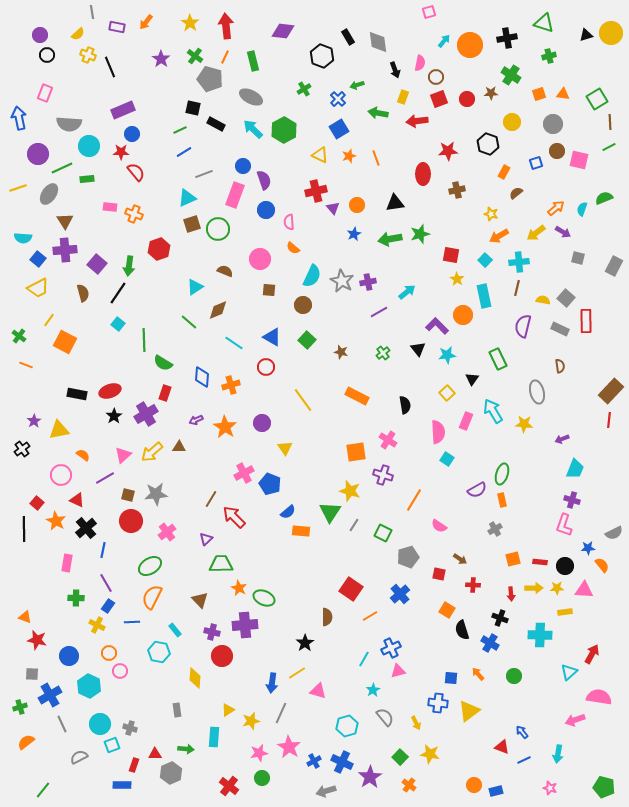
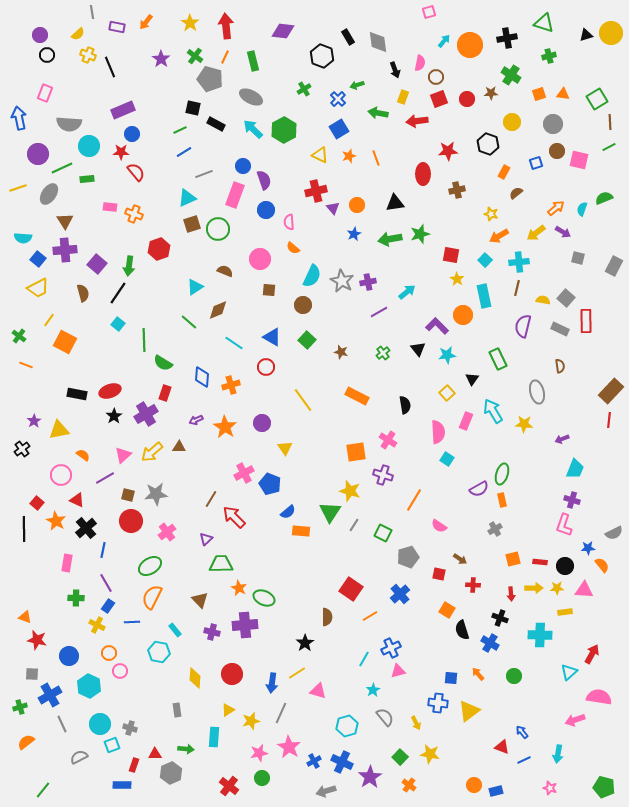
purple semicircle at (477, 490): moved 2 px right, 1 px up
red circle at (222, 656): moved 10 px right, 18 px down
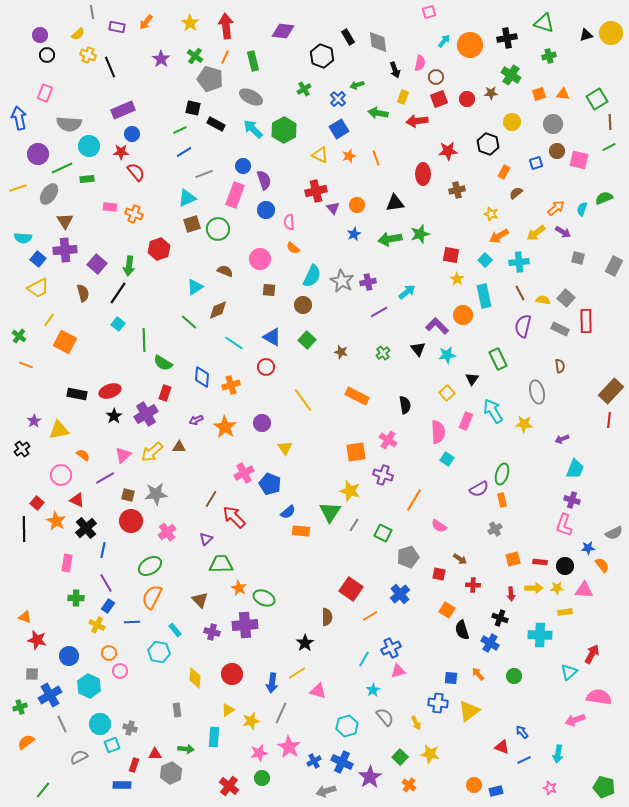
brown line at (517, 288): moved 3 px right, 5 px down; rotated 42 degrees counterclockwise
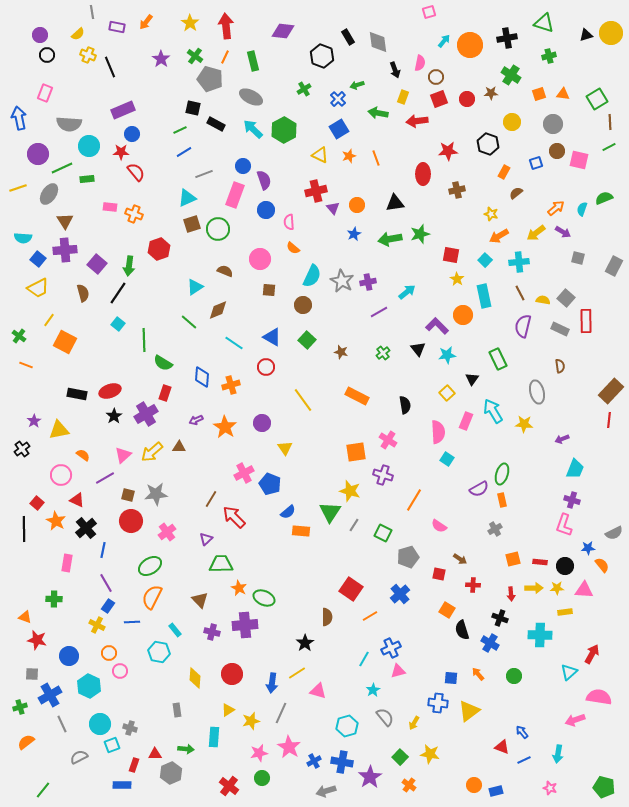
green cross at (76, 598): moved 22 px left, 1 px down
yellow arrow at (416, 723): moved 2 px left; rotated 56 degrees clockwise
blue cross at (342, 762): rotated 15 degrees counterclockwise
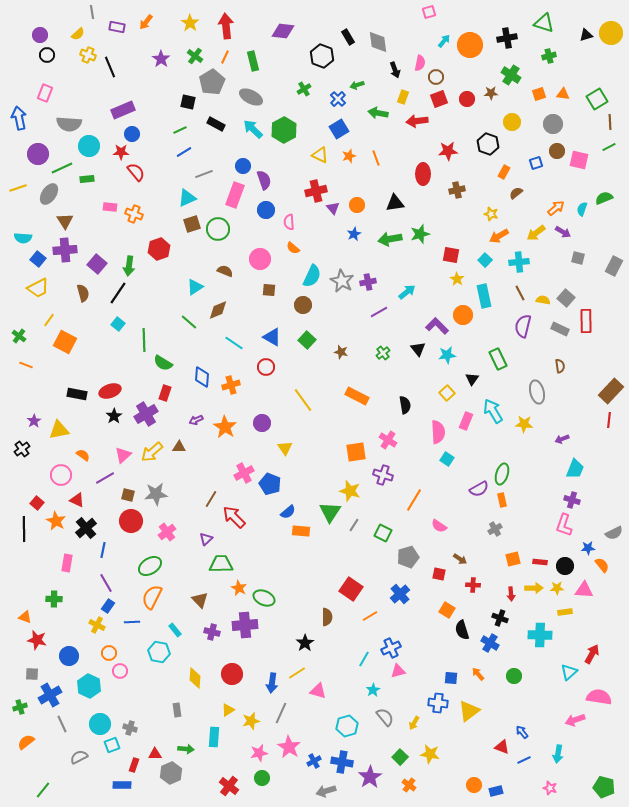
gray pentagon at (210, 79): moved 2 px right, 3 px down; rotated 25 degrees clockwise
black square at (193, 108): moved 5 px left, 6 px up
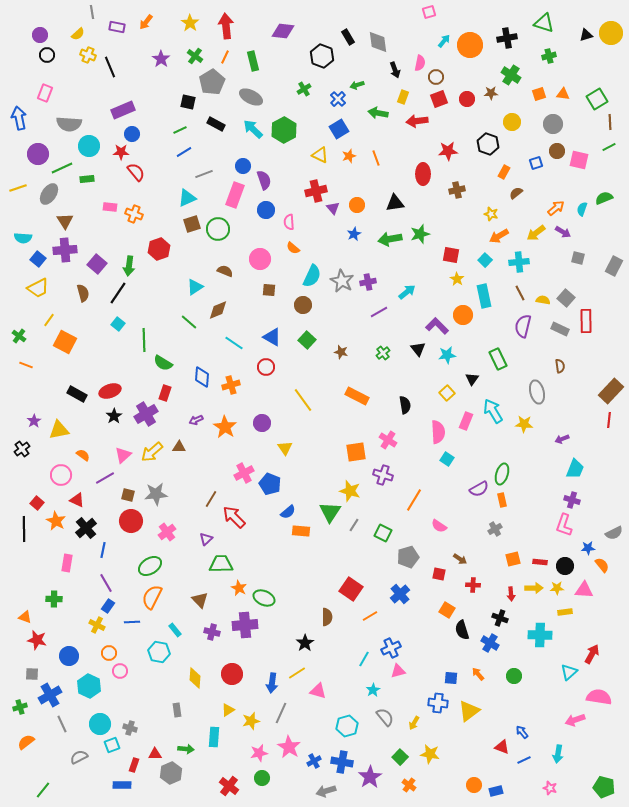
black rectangle at (77, 394): rotated 18 degrees clockwise
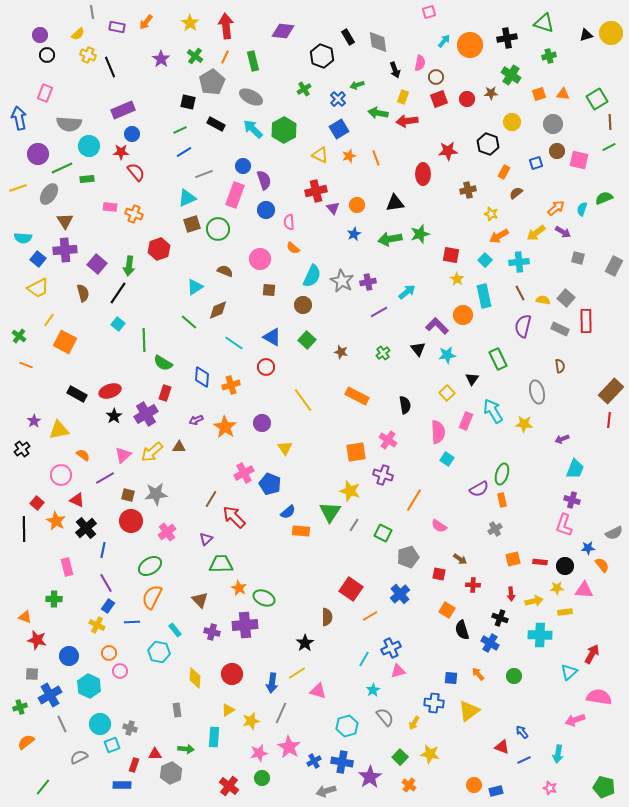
red arrow at (417, 121): moved 10 px left
brown cross at (457, 190): moved 11 px right
pink rectangle at (67, 563): moved 4 px down; rotated 24 degrees counterclockwise
yellow arrow at (534, 588): moved 13 px down; rotated 12 degrees counterclockwise
blue cross at (438, 703): moved 4 px left
green line at (43, 790): moved 3 px up
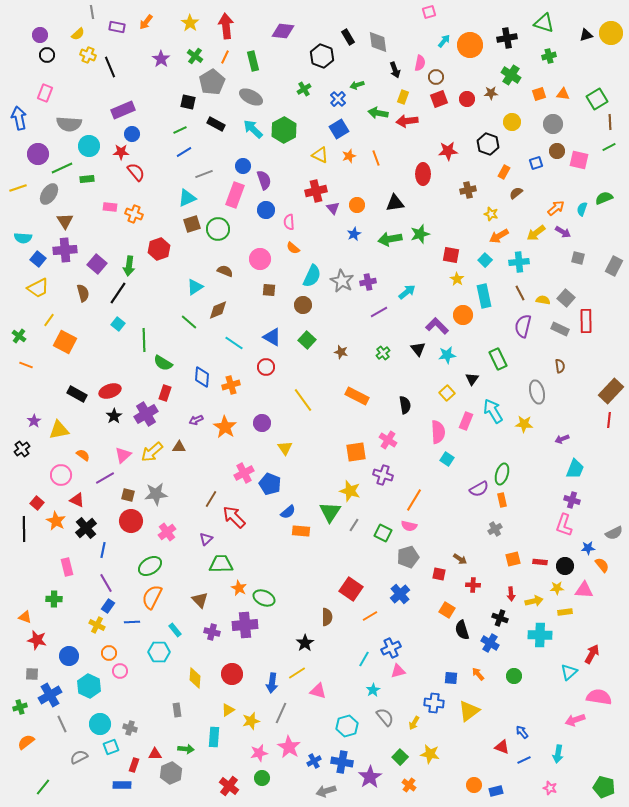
pink semicircle at (439, 526): moved 30 px left; rotated 21 degrees counterclockwise
cyan hexagon at (159, 652): rotated 10 degrees counterclockwise
cyan square at (112, 745): moved 1 px left, 2 px down
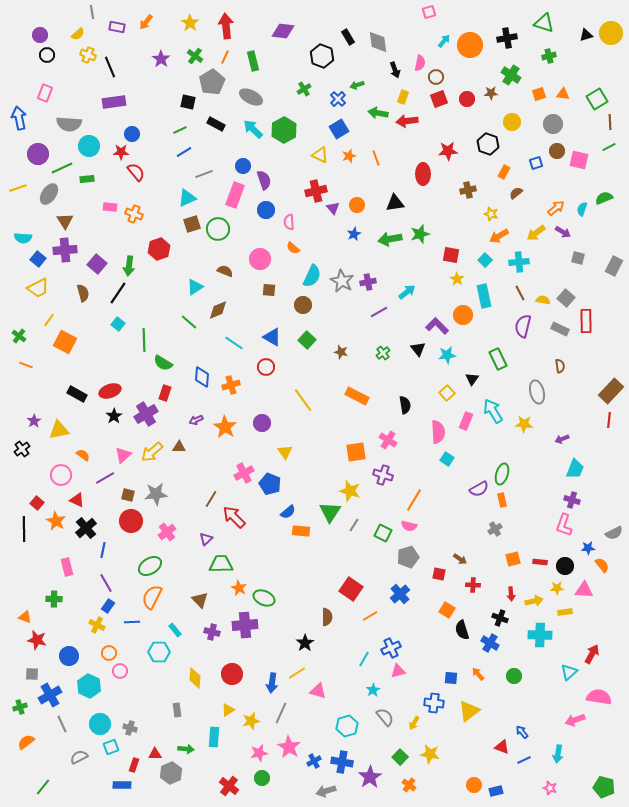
purple rectangle at (123, 110): moved 9 px left, 8 px up; rotated 15 degrees clockwise
yellow triangle at (285, 448): moved 4 px down
